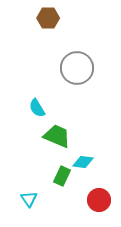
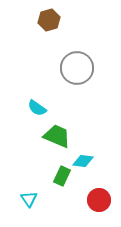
brown hexagon: moved 1 px right, 2 px down; rotated 15 degrees counterclockwise
cyan semicircle: rotated 24 degrees counterclockwise
cyan diamond: moved 1 px up
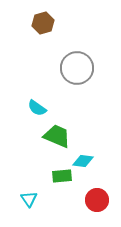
brown hexagon: moved 6 px left, 3 px down
green rectangle: rotated 60 degrees clockwise
red circle: moved 2 px left
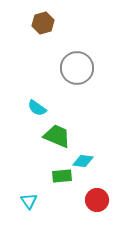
cyan triangle: moved 2 px down
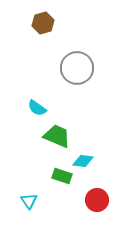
green rectangle: rotated 24 degrees clockwise
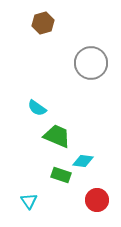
gray circle: moved 14 px right, 5 px up
green rectangle: moved 1 px left, 1 px up
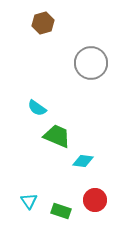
green rectangle: moved 36 px down
red circle: moved 2 px left
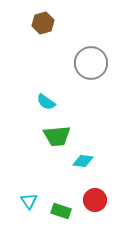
cyan semicircle: moved 9 px right, 6 px up
green trapezoid: rotated 152 degrees clockwise
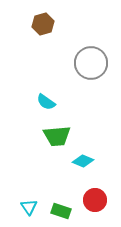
brown hexagon: moved 1 px down
cyan diamond: rotated 15 degrees clockwise
cyan triangle: moved 6 px down
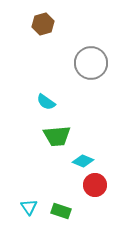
red circle: moved 15 px up
